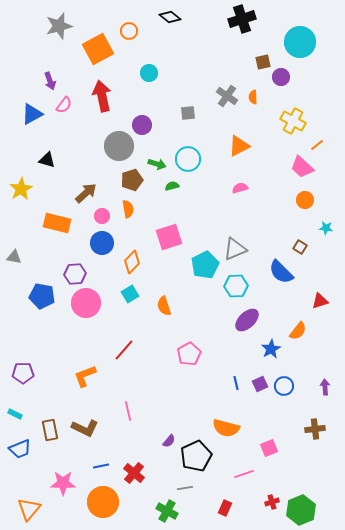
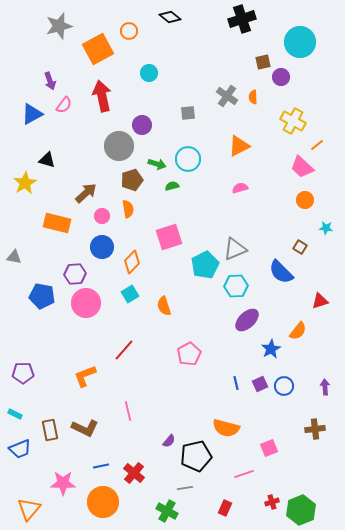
yellow star at (21, 189): moved 4 px right, 6 px up
blue circle at (102, 243): moved 4 px down
black pentagon at (196, 456): rotated 12 degrees clockwise
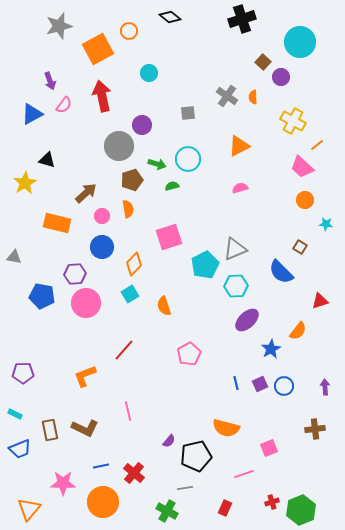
brown square at (263, 62): rotated 35 degrees counterclockwise
cyan star at (326, 228): moved 4 px up
orange diamond at (132, 262): moved 2 px right, 2 px down
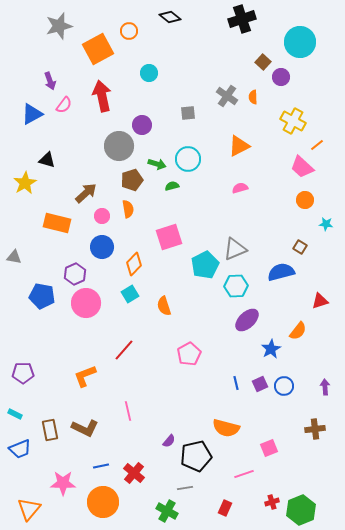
blue semicircle at (281, 272): rotated 120 degrees clockwise
purple hexagon at (75, 274): rotated 20 degrees counterclockwise
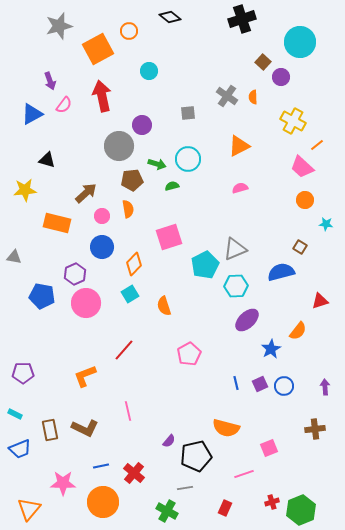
cyan circle at (149, 73): moved 2 px up
brown pentagon at (132, 180): rotated 10 degrees clockwise
yellow star at (25, 183): moved 7 px down; rotated 25 degrees clockwise
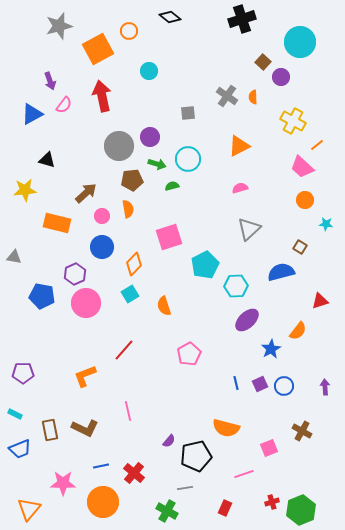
purple circle at (142, 125): moved 8 px right, 12 px down
gray triangle at (235, 249): moved 14 px right, 20 px up; rotated 20 degrees counterclockwise
brown cross at (315, 429): moved 13 px left, 2 px down; rotated 36 degrees clockwise
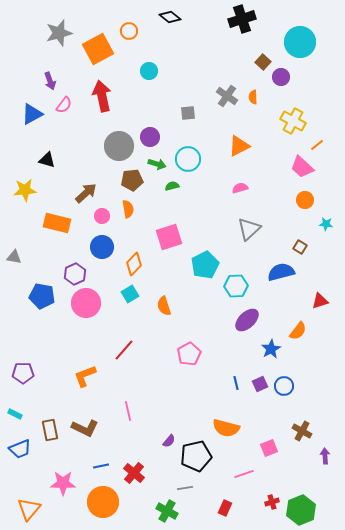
gray star at (59, 26): moved 7 px down
purple arrow at (325, 387): moved 69 px down
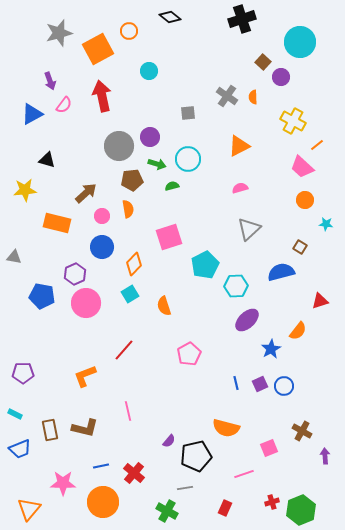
brown L-shape at (85, 428): rotated 12 degrees counterclockwise
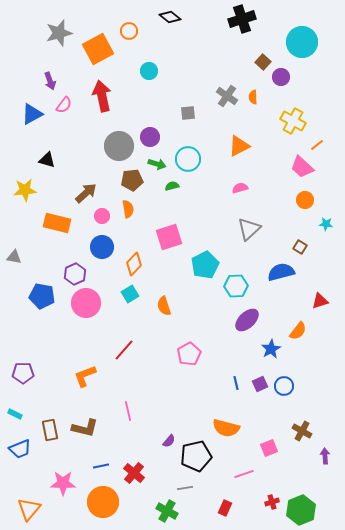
cyan circle at (300, 42): moved 2 px right
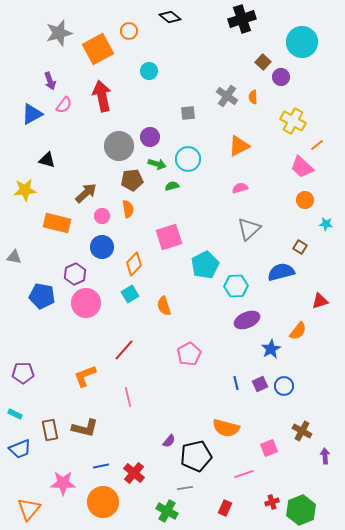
purple ellipse at (247, 320): rotated 20 degrees clockwise
pink line at (128, 411): moved 14 px up
